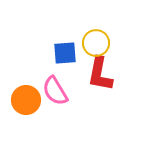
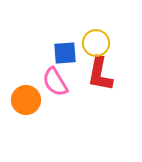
pink semicircle: moved 9 px up
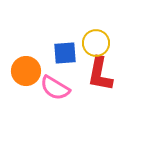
pink semicircle: moved 6 px down; rotated 28 degrees counterclockwise
orange circle: moved 29 px up
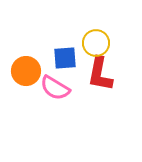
blue square: moved 5 px down
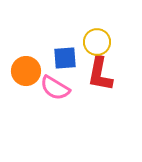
yellow circle: moved 1 px right, 1 px up
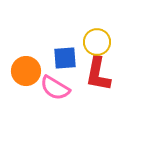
red L-shape: moved 2 px left
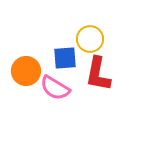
yellow circle: moved 7 px left, 3 px up
